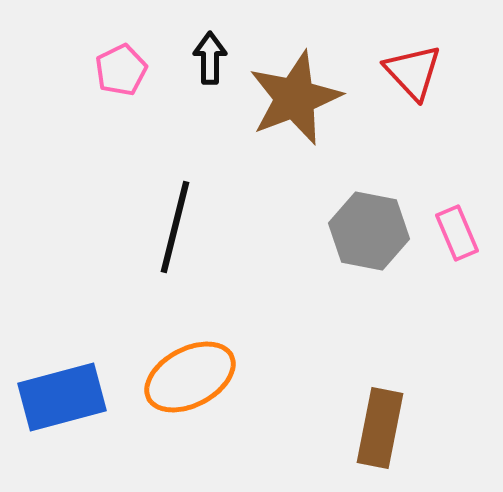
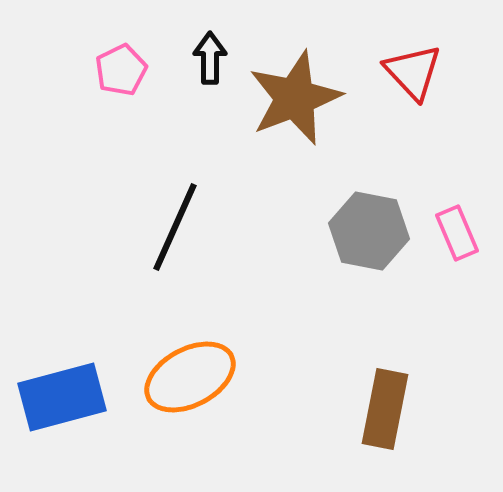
black line: rotated 10 degrees clockwise
brown rectangle: moved 5 px right, 19 px up
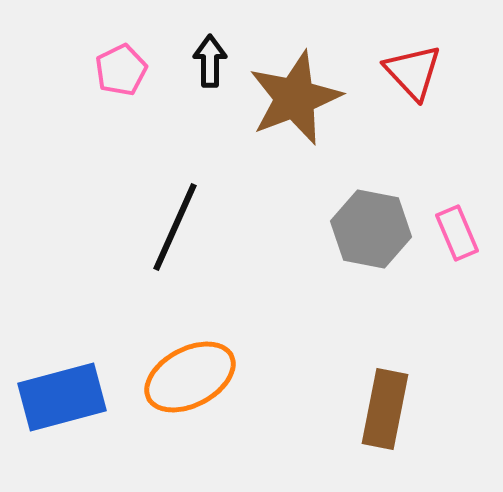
black arrow: moved 3 px down
gray hexagon: moved 2 px right, 2 px up
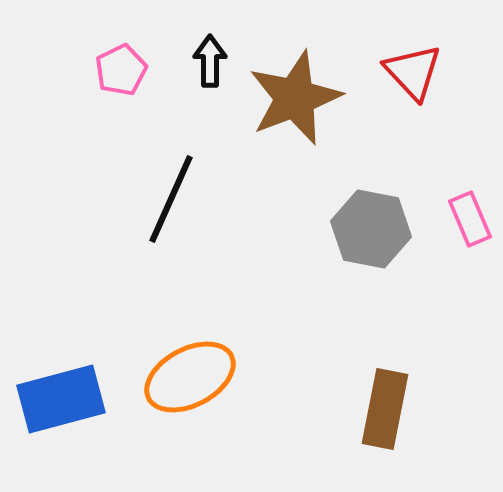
black line: moved 4 px left, 28 px up
pink rectangle: moved 13 px right, 14 px up
blue rectangle: moved 1 px left, 2 px down
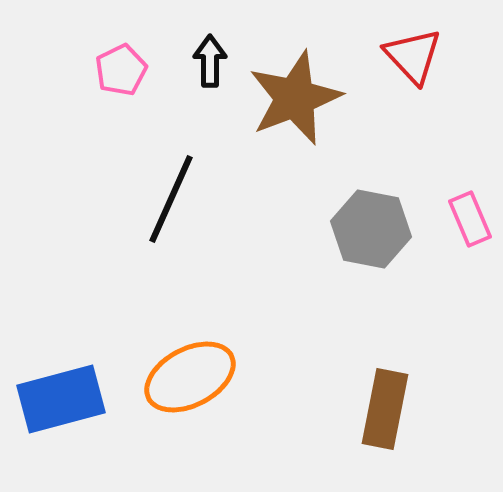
red triangle: moved 16 px up
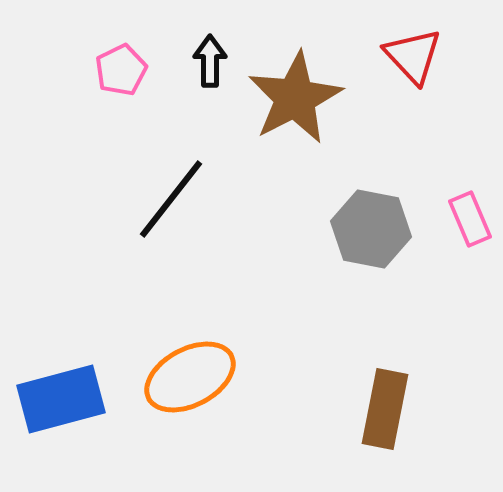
brown star: rotated 6 degrees counterclockwise
black line: rotated 14 degrees clockwise
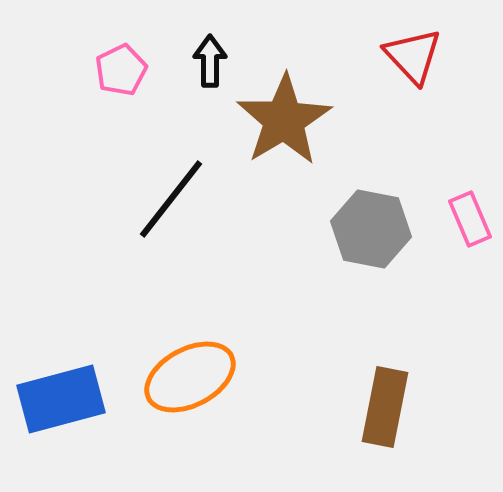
brown star: moved 11 px left, 22 px down; rotated 4 degrees counterclockwise
brown rectangle: moved 2 px up
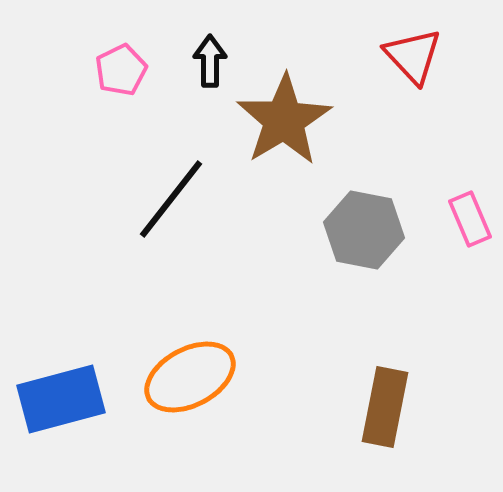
gray hexagon: moved 7 px left, 1 px down
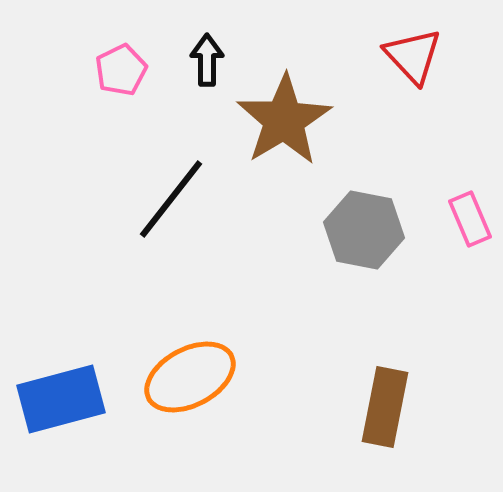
black arrow: moved 3 px left, 1 px up
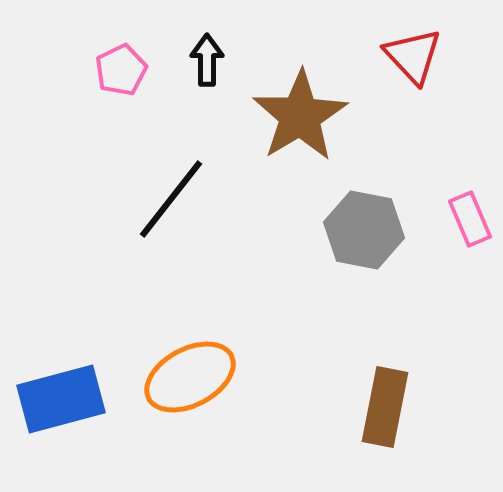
brown star: moved 16 px right, 4 px up
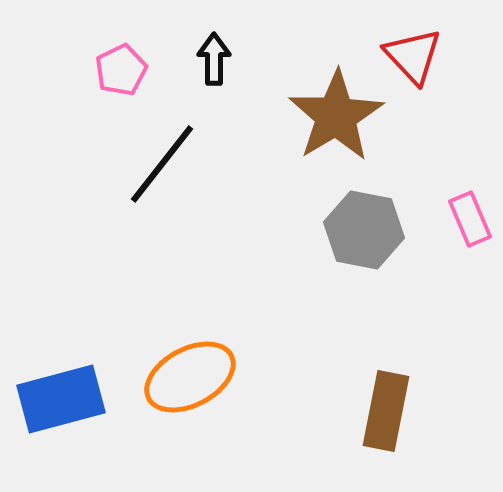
black arrow: moved 7 px right, 1 px up
brown star: moved 36 px right
black line: moved 9 px left, 35 px up
brown rectangle: moved 1 px right, 4 px down
